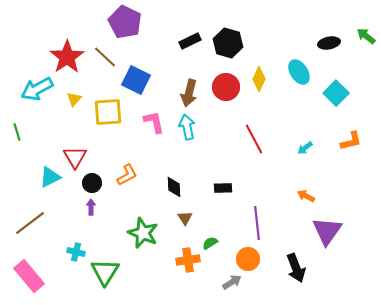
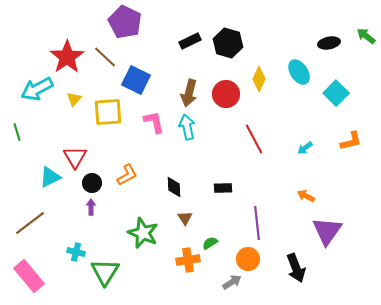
red circle at (226, 87): moved 7 px down
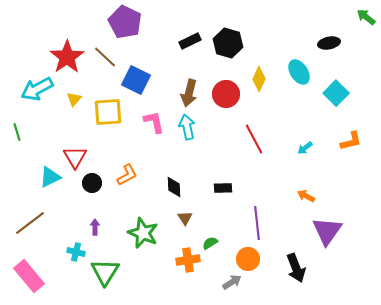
green arrow at (366, 36): moved 19 px up
purple arrow at (91, 207): moved 4 px right, 20 px down
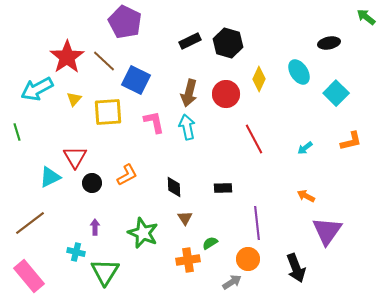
brown line at (105, 57): moved 1 px left, 4 px down
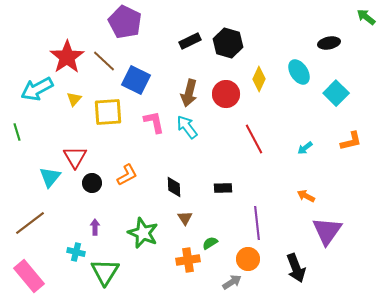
cyan arrow at (187, 127): rotated 25 degrees counterclockwise
cyan triangle at (50, 177): rotated 25 degrees counterclockwise
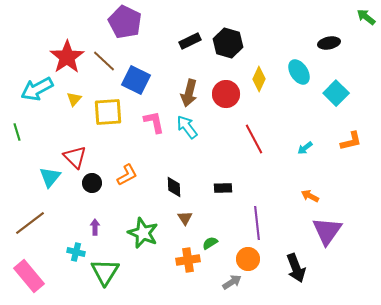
red triangle at (75, 157): rotated 15 degrees counterclockwise
orange arrow at (306, 196): moved 4 px right
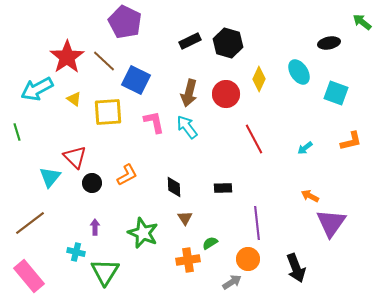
green arrow at (366, 17): moved 4 px left, 5 px down
cyan square at (336, 93): rotated 25 degrees counterclockwise
yellow triangle at (74, 99): rotated 35 degrees counterclockwise
purple triangle at (327, 231): moved 4 px right, 8 px up
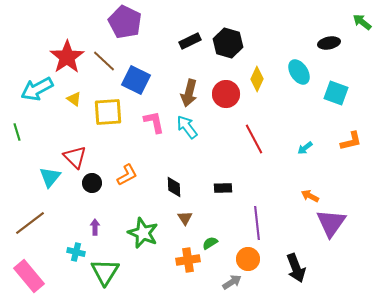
yellow diamond at (259, 79): moved 2 px left
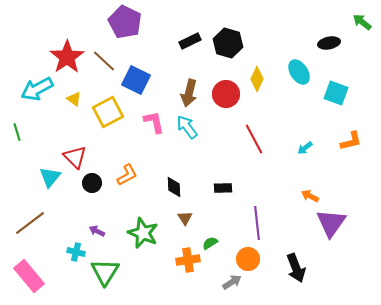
yellow square at (108, 112): rotated 24 degrees counterclockwise
purple arrow at (95, 227): moved 2 px right, 4 px down; rotated 63 degrees counterclockwise
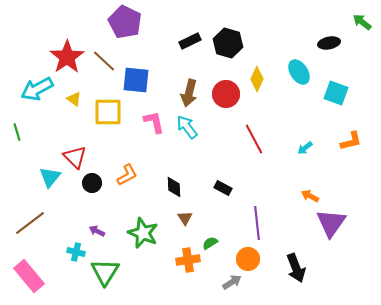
blue square at (136, 80): rotated 20 degrees counterclockwise
yellow square at (108, 112): rotated 28 degrees clockwise
black rectangle at (223, 188): rotated 30 degrees clockwise
